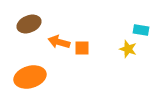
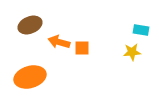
brown ellipse: moved 1 px right, 1 px down
yellow star: moved 4 px right, 3 px down; rotated 24 degrees counterclockwise
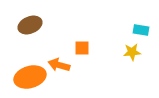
orange arrow: moved 23 px down
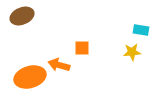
brown ellipse: moved 8 px left, 9 px up
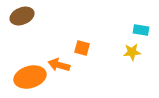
orange square: rotated 14 degrees clockwise
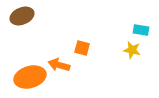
yellow star: moved 2 px up; rotated 18 degrees clockwise
